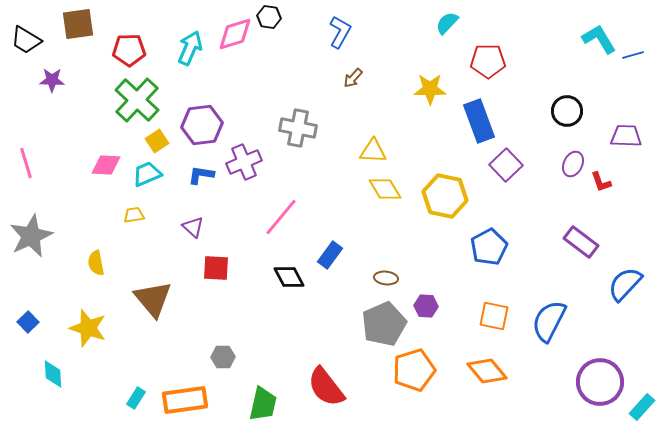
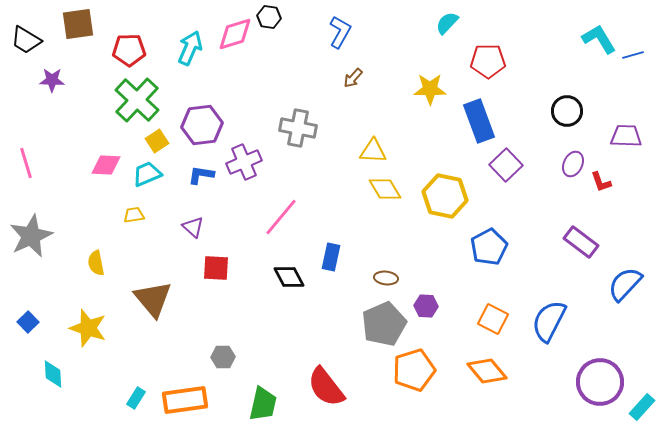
blue rectangle at (330, 255): moved 1 px right, 2 px down; rotated 24 degrees counterclockwise
orange square at (494, 316): moved 1 px left, 3 px down; rotated 16 degrees clockwise
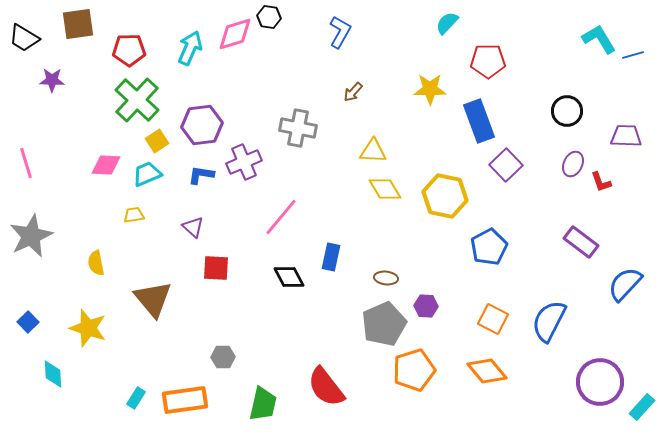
black trapezoid at (26, 40): moved 2 px left, 2 px up
brown arrow at (353, 78): moved 14 px down
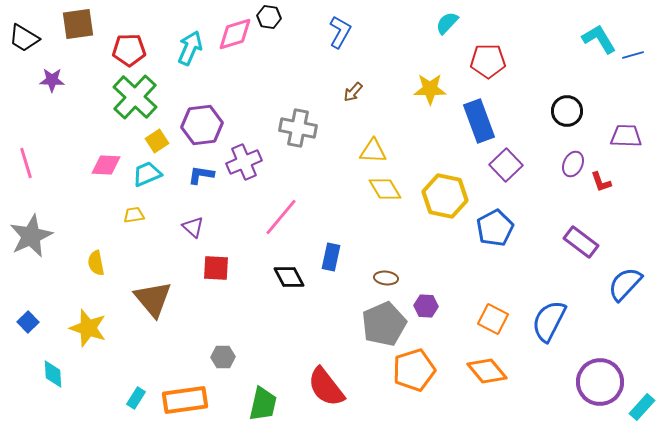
green cross at (137, 100): moved 2 px left, 3 px up
blue pentagon at (489, 247): moved 6 px right, 19 px up
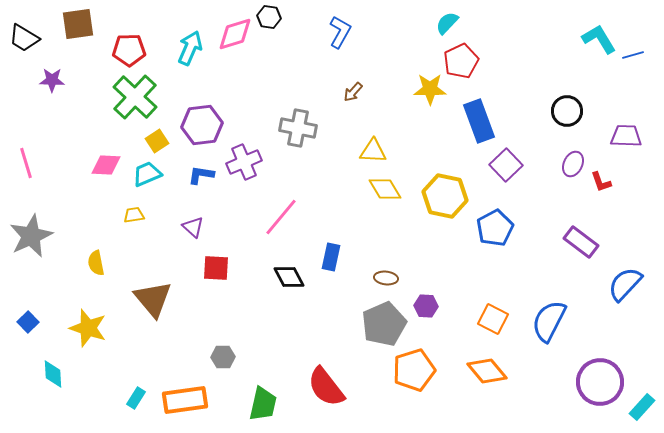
red pentagon at (488, 61): moved 27 px left; rotated 24 degrees counterclockwise
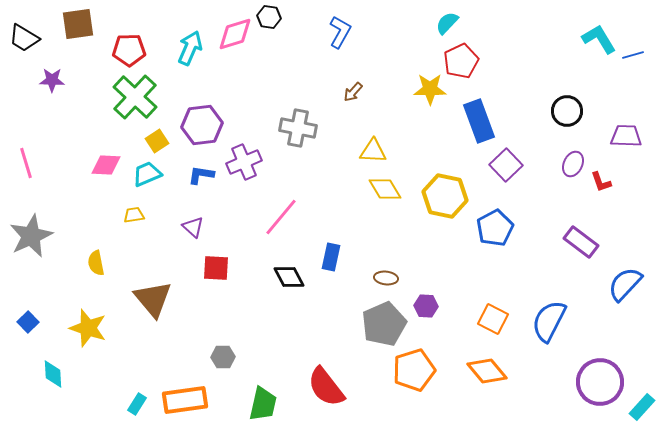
cyan rectangle at (136, 398): moved 1 px right, 6 px down
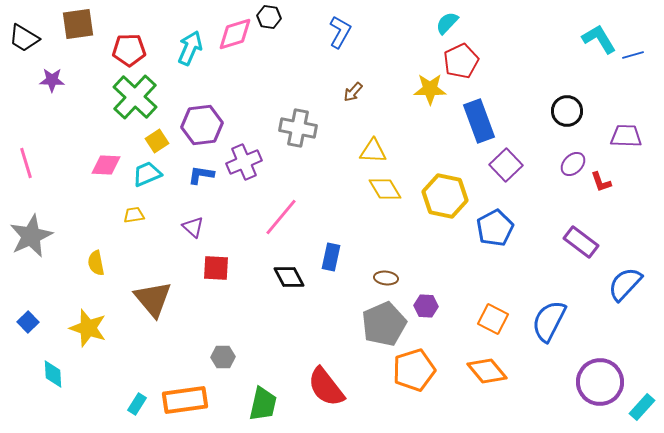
purple ellipse at (573, 164): rotated 20 degrees clockwise
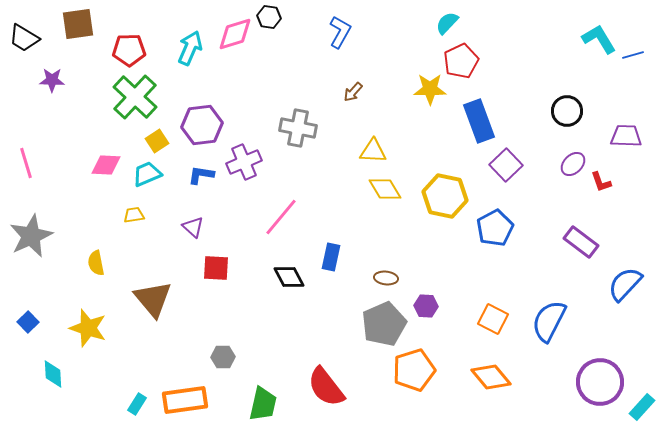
orange diamond at (487, 371): moved 4 px right, 6 px down
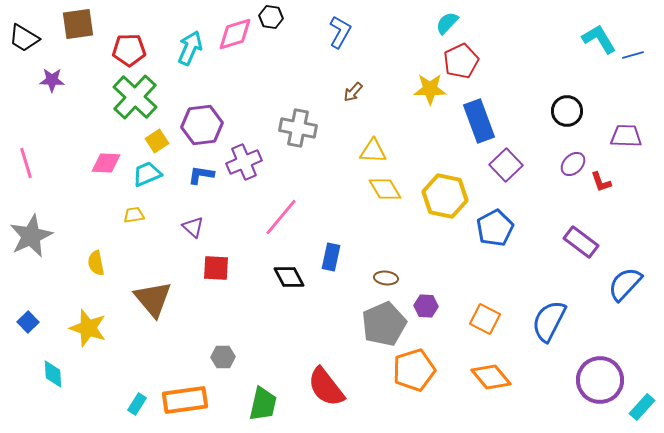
black hexagon at (269, 17): moved 2 px right
pink diamond at (106, 165): moved 2 px up
orange square at (493, 319): moved 8 px left
purple circle at (600, 382): moved 2 px up
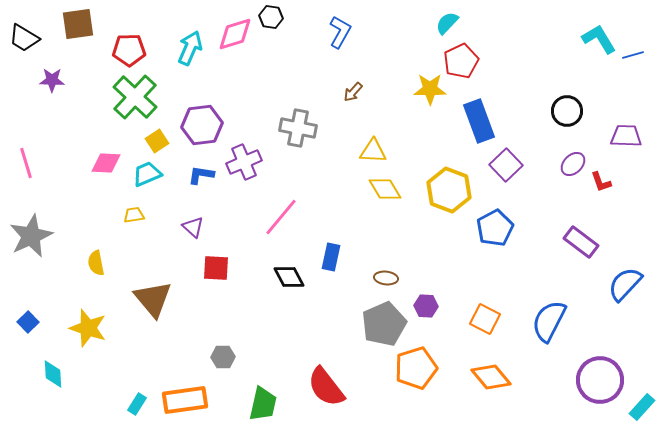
yellow hexagon at (445, 196): moved 4 px right, 6 px up; rotated 9 degrees clockwise
orange pentagon at (414, 370): moved 2 px right, 2 px up
